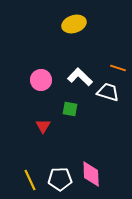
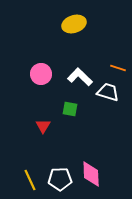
pink circle: moved 6 px up
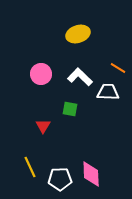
yellow ellipse: moved 4 px right, 10 px down
orange line: rotated 14 degrees clockwise
white trapezoid: rotated 15 degrees counterclockwise
yellow line: moved 13 px up
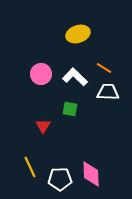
orange line: moved 14 px left
white L-shape: moved 5 px left
